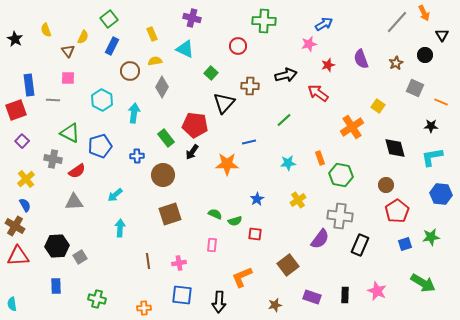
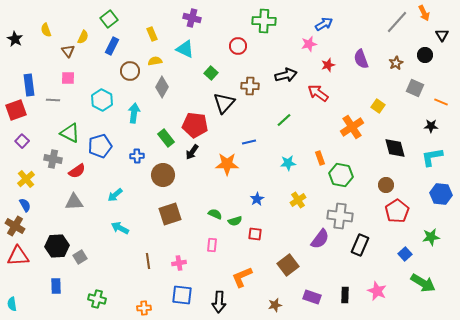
cyan arrow at (120, 228): rotated 66 degrees counterclockwise
blue square at (405, 244): moved 10 px down; rotated 24 degrees counterclockwise
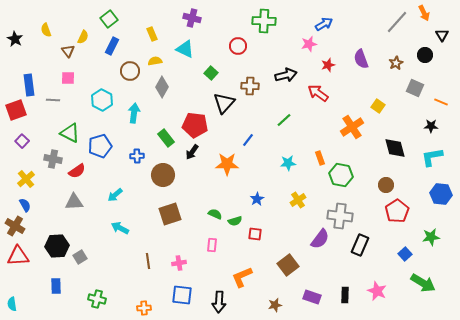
blue line at (249, 142): moved 1 px left, 2 px up; rotated 40 degrees counterclockwise
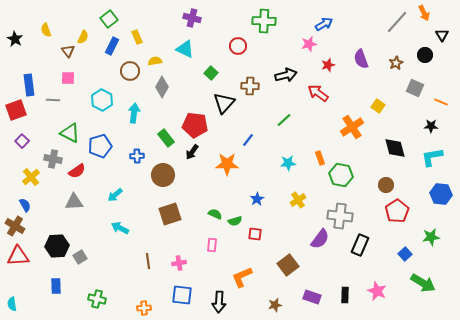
yellow rectangle at (152, 34): moved 15 px left, 3 px down
yellow cross at (26, 179): moved 5 px right, 2 px up
